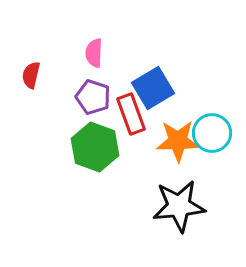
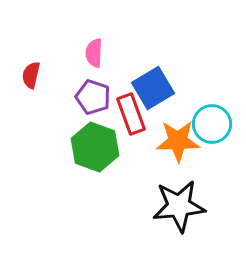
cyan circle: moved 9 px up
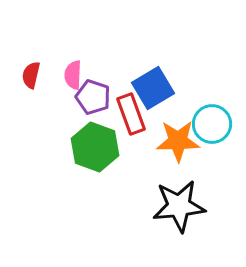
pink semicircle: moved 21 px left, 22 px down
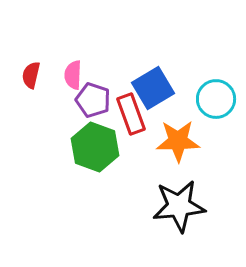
purple pentagon: moved 3 px down
cyan circle: moved 4 px right, 25 px up
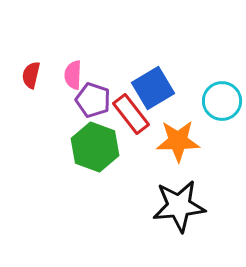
cyan circle: moved 6 px right, 2 px down
red rectangle: rotated 18 degrees counterclockwise
